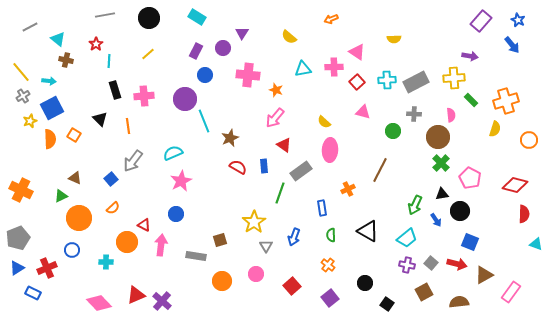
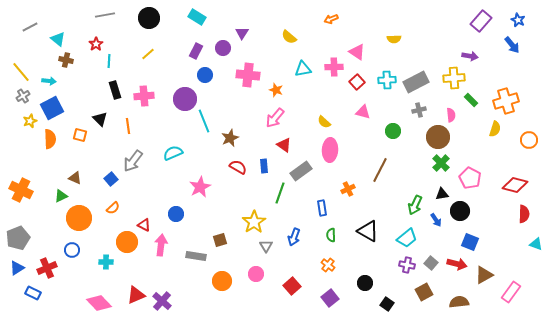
gray cross at (414, 114): moved 5 px right, 4 px up; rotated 16 degrees counterclockwise
orange square at (74, 135): moved 6 px right; rotated 16 degrees counterclockwise
pink star at (181, 181): moved 19 px right, 6 px down
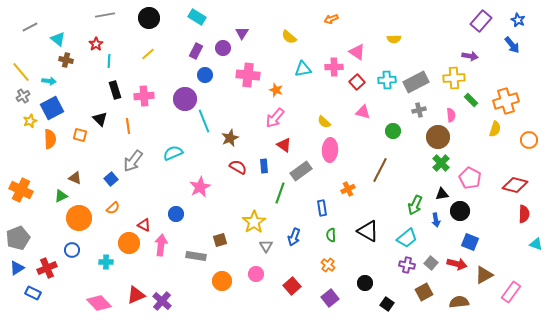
blue arrow at (436, 220): rotated 24 degrees clockwise
orange circle at (127, 242): moved 2 px right, 1 px down
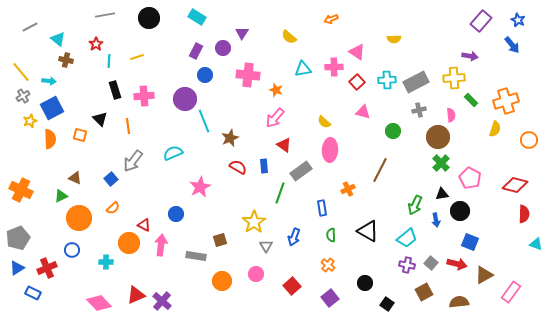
yellow line at (148, 54): moved 11 px left, 3 px down; rotated 24 degrees clockwise
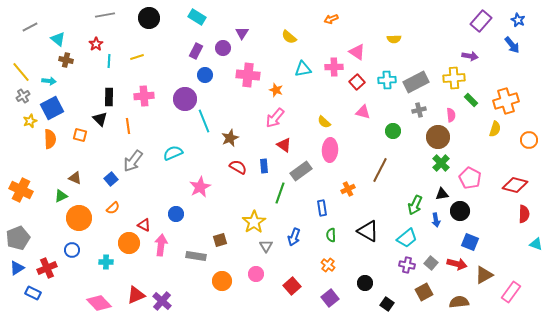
black rectangle at (115, 90): moved 6 px left, 7 px down; rotated 18 degrees clockwise
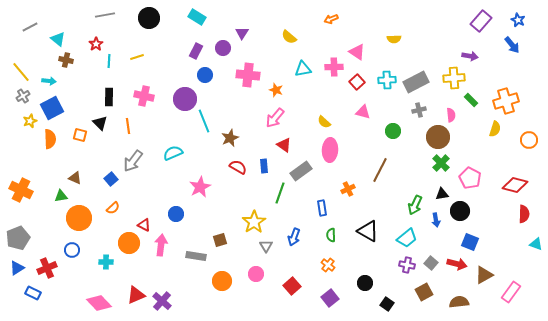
pink cross at (144, 96): rotated 18 degrees clockwise
black triangle at (100, 119): moved 4 px down
green triangle at (61, 196): rotated 16 degrees clockwise
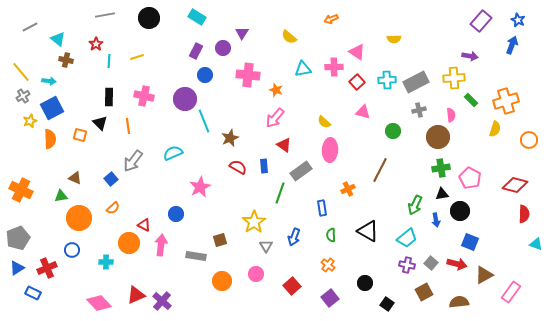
blue arrow at (512, 45): rotated 120 degrees counterclockwise
green cross at (441, 163): moved 5 px down; rotated 36 degrees clockwise
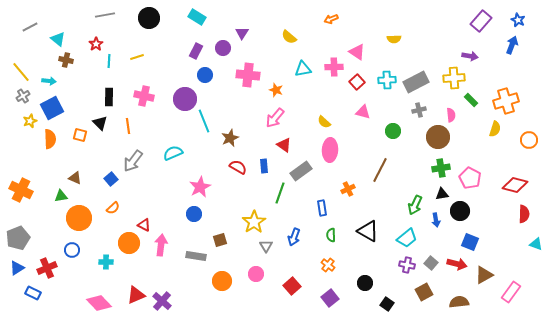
blue circle at (176, 214): moved 18 px right
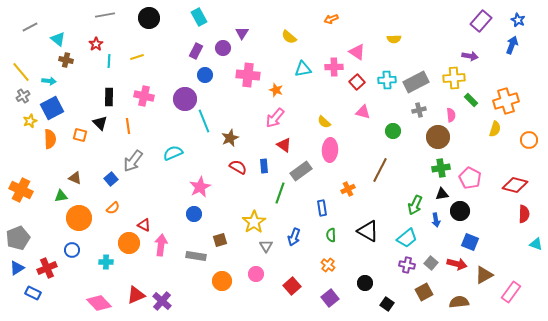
cyan rectangle at (197, 17): moved 2 px right; rotated 30 degrees clockwise
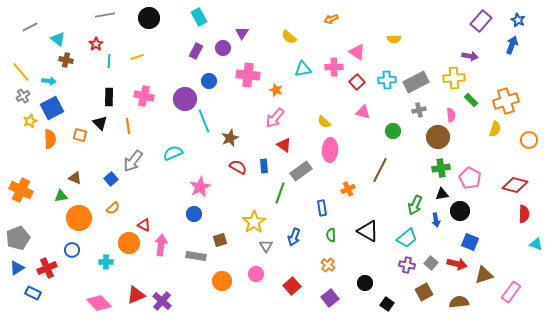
blue circle at (205, 75): moved 4 px right, 6 px down
brown triangle at (484, 275): rotated 12 degrees clockwise
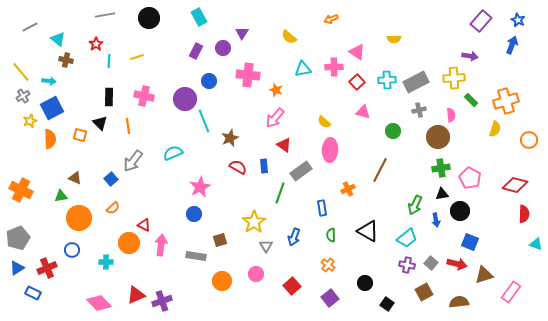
purple cross at (162, 301): rotated 30 degrees clockwise
